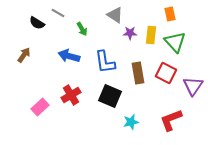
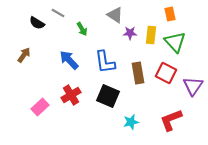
blue arrow: moved 4 px down; rotated 30 degrees clockwise
black square: moved 2 px left
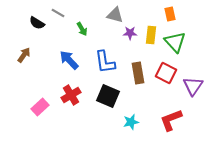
gray triangle: rotated 18 degrees counterclockwise
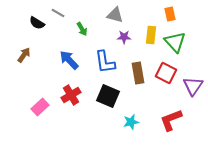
purple star: moved 6 px left, 4 px down
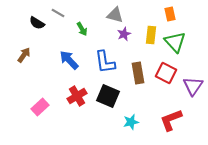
purple star: moved 3 px up; rotated 24 degrees counterclockwise
red cross: moved 6 px right, 1 px down
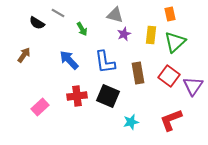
green triangle: rotated 30 degrees clockwise
red square: moved 3 px right, 3 px down; rotated 10 degrees clockwise
red cross: rotated 24 degrees clockwise
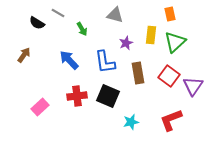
purple star: moved 2 px right, 9 px down
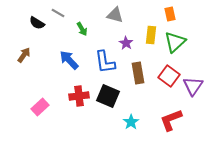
purple star: rotated 16 degrees counterclockwise
red cross: moved 2 px right
cyan star: rotated 21 degrees counterclockwise
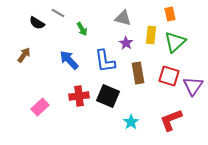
gray triangle: moved 8 px right, 3 px down
blue L-shape: moved 1 px up
red square: rotated 20 degrees counterclockwise
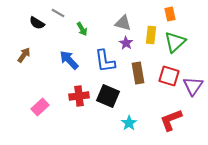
gray triangle: moved 5 px down
cyan star: moved 2 px left, 1 px down
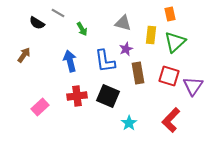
purple star: moved 6 px down; rotated 16 degrees clockwise
blue arrow: moved 1 px right, 1 px down; rotated 30 degrees clockwise
red cross: moved 2 px left
red L-shape: rotated 25 degrees counterclockwise
